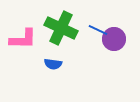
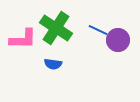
green cross: moved 5 px left; rotated 8 degrees clockwise
purple circle: moved 4 px right, 1 px down
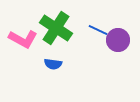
pink L-shape: rotated 28 degrees clockwise
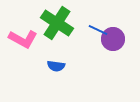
green cross: moved 1 px right, 5 px up
purple circle: moved 5 px left, 1 px up
blue semicircle: moved 3 px right, 2 px down
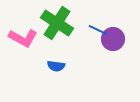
pink L-shape: moved 1 px up
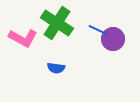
blue semicircle: moved 2 px down
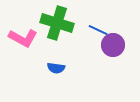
green cross: rotated 16 degrees counterclockwise
purple circle: moved 6 px down
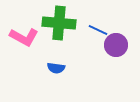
green cross: moved 2 px right; rotated 12 degrees counterclockwise
pink L-shape: moved 1 px right, 1 px up
purple circle: moved 3 px right
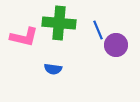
blue line: rotated 42 degrees clockwise
pink L-shape: rotated 16 degrees counterclockwise
blue semicircle: moved 3 px left, 1 px down
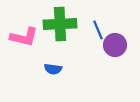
green cross: moved 1 px right, 1 px down; rotated 8 degrees counterclockwise
purple circle: moved 1 px left
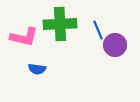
blue semicircle: moved 16 px left
